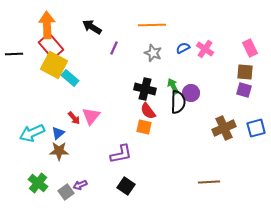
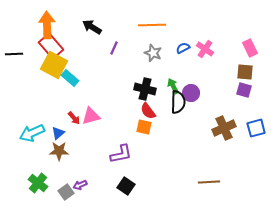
pink triangle: rotated 36 degrees clockwise
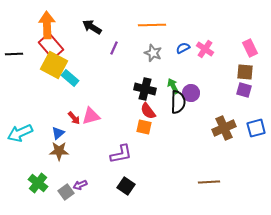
cyan arrow: moved 12 px left
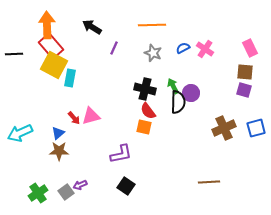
cyan rectangle: rotated 60 degrees clockwise
green cross: moved 10 px down; rotated 18 degrees clockwise
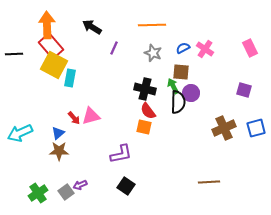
brown square: moved 64 px left
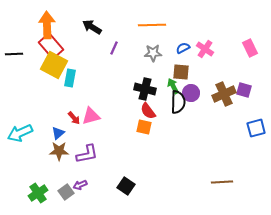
gray star: rotated 24 degrees counterclockwise
brown cross: moved 34 px up
purple L-shape: moved 34 px left
brown line: moved 13 px right
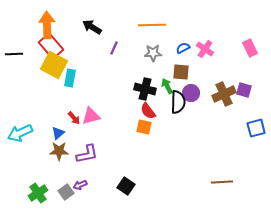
green arrow: moved 6 px left
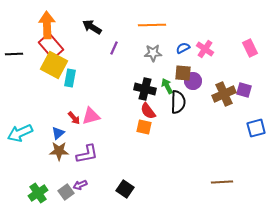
brown square: moved 2 px right, 1 px down
purple circle: moved 2 px right, 12 px up
black square: moved 1 px left, 3 px down
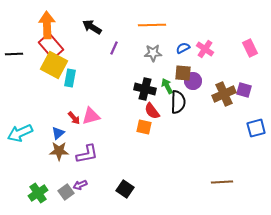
red semicircle: moved 4 px right
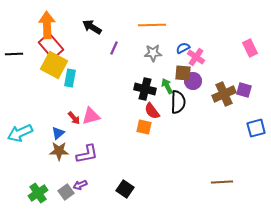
pink cross: moved 9 px left, 8 px down
